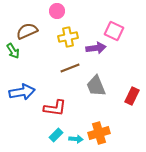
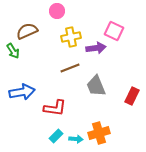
yellow cross: moved 3 px right
cyan rectangle: moved 1 px down
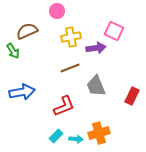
red L-shape: moved 9 px right, 2 px up; rotated 30 degrees counterclockwise
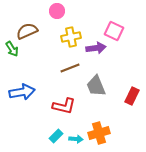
green arrow: moved 1 px left, 2 px up
red L-shape: rotated 35 degrees clockwise
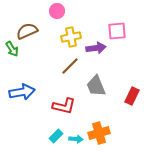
pink square: moved 3 px right; rotated 30 degrees counterclockwise
brown line: moved 2 px up; rotated 24 degrees counterclockwise
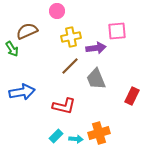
gray trapezoid: moved 7 px up
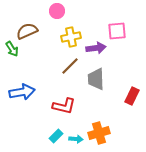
gray trapezoid: rotated 20 degrees clockwise
